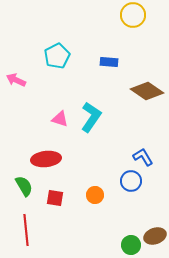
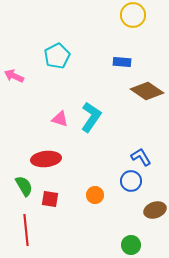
blue rectangle: moved 13 px right
pink arrow: moved 2 px left, 4 px up
blue L-shape: moved 2 px left
red square: moved 5 px left, 1 px down
brown ellipse: moved 26 px up
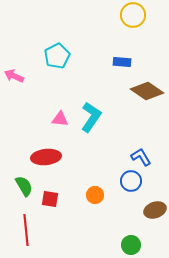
pink triangle: rotated 12 degrees counterclockwise
red ellipse: moved 2 px up
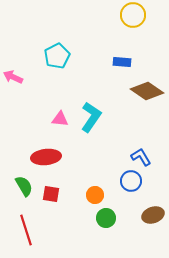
pink arrow: moved 1 px left, 1 px down
red square: moved 1 px right, 5 px up
brown ellipse: moved 2 px left, 5 px down
red line: rotated 12 degrees counterclockwise
green circle: moved 25 px left, 27 px up
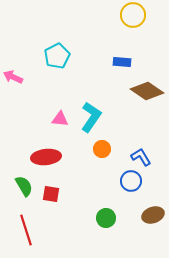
orange circle: moved 7 px right, 46 px up
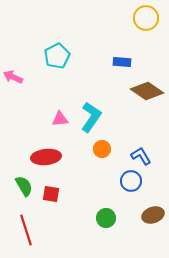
yellow circle: moved 13 px right, 3 px down
pink triangle: rotated 12 degrees counterclockwise
blue L-shape: moved 1 px up
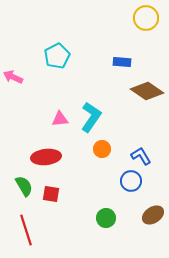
brown ellipse: rotated 15 degrees counterclockwise
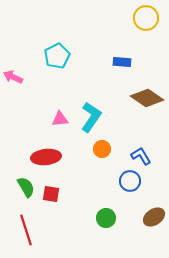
brown diamond: moved 7 px down
blue circle: moved 1 px left
green semicircle: moved 2 px right, 1 px down
brown ellipse: moved 1 px right, 2 px down
